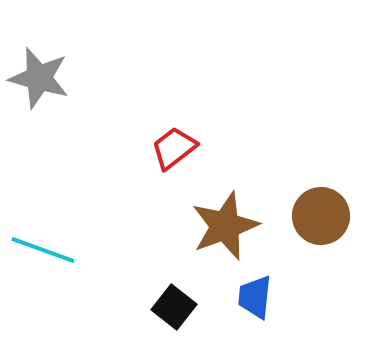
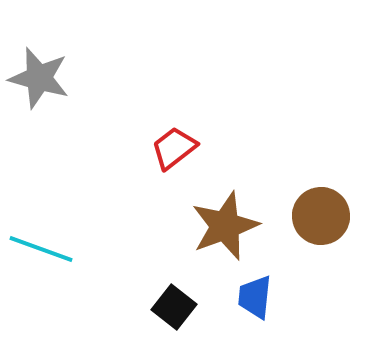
cyan line: moved 2 px left, 1 px up
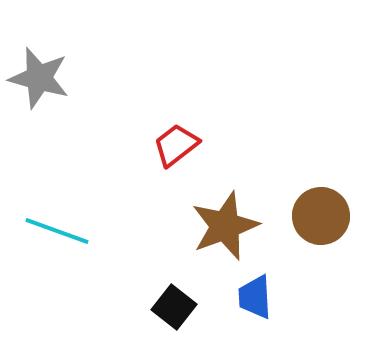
red trapezoid: moved 2 px right, 3 px up
cyan line: moved 16 px right, 18 px up
blue trapezoid: rotated 9 degrees counterclockwise
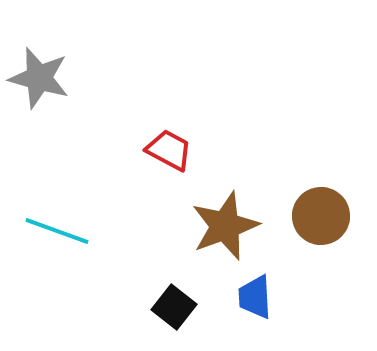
red trapezoid: moved 7 px left, 5 px down; rotated 66 degrees clockwise
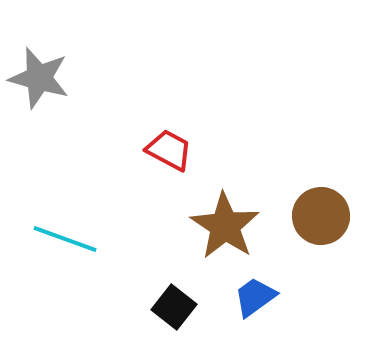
brown star: rotated 18 degrees counterclockwise
cyan line: moved 8 px right, 8 px down
blue trapezoid: rotated 57 degrees clockwise
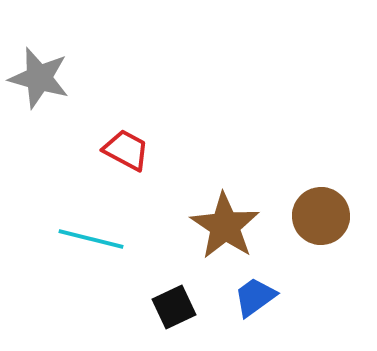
red trapezoid: moved 43 px left
cyan line: moved 26 px right; rotated 6 degrees counterclockwise
black square: rotated 27 degrees clockwise
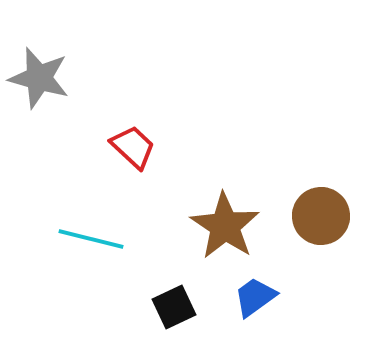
red trapezoid: moved 7 px right, 3 px up; rotated 15 degrees clockwise
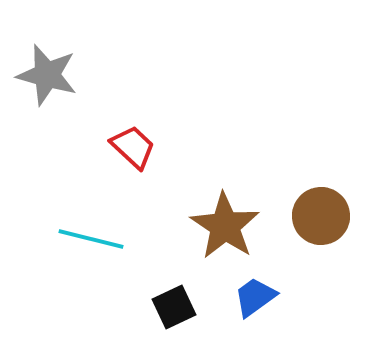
gray star: moved 8 px right, 3 px up
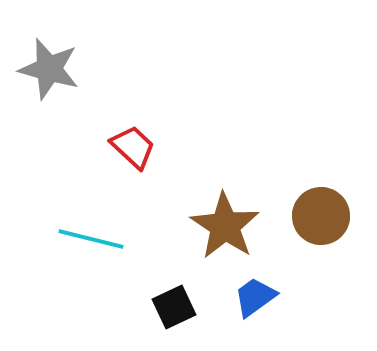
gray star: moved 2 px right, 6 px up
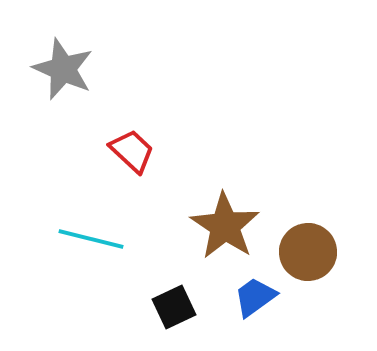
gray star: moved 14 px right; rotated 8 degrees clockwise
red trapezoid: moved 1 px left, 4 px down
brown circle: moved 13 px left, 36 px down
